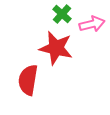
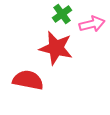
green cross: rotated 12 degrees clockwise
red semicircle: rotated 92 degrees clockwise
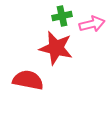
green cross: moved 2 px down; rotated 24 degrees clockwise
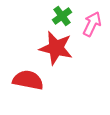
green cross: rotated 24 degrees counterclockwise
pink arrow: rotated 50 degrees counterclockwise
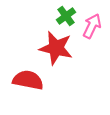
green cross: moved 4 px right
pink arrow: moved 2 px down
